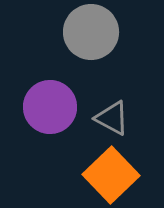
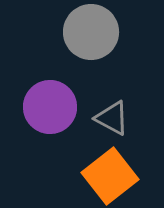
orange square: moved 1 px left, 1 px down; rotated 6 degrees clockwise
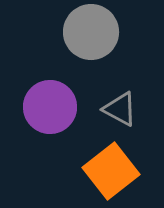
gray triangle: moved 8 px right, 9 px up
orange square: moved 1 px right, 5 px up
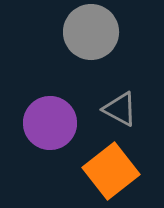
purple circle: moved 16 px down
